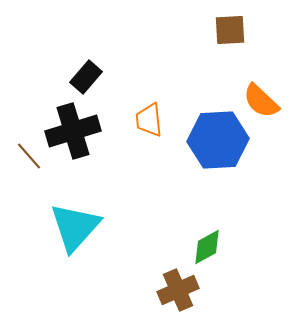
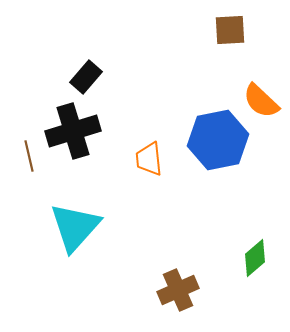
orange trapezoid: moved 39 px down
blue hexagon: rotated 8 degrees counterclockwise
brown line: rotated 28 degrees clockwise
green diamond: moved 48 px right, 11 px down; rotated 12 degrees counterclockwise
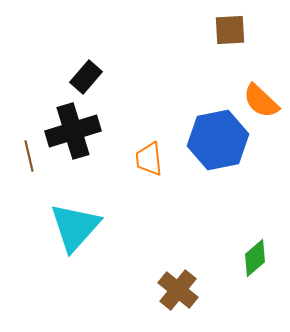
brown cross: rotated 27 degrees counterclockwise
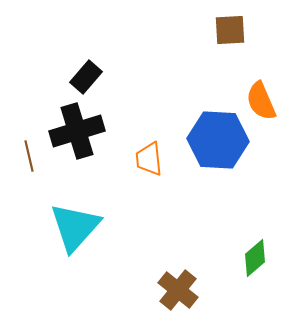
orange semicircle: rotated 24 degrees clockwise
black cross: moved 4 px right
blue hexagon: rotated 14 degrees clockwise
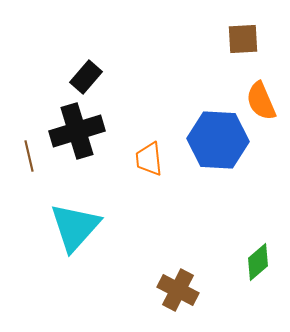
brown square: moved 13 px right, 9 px down
green diamond: moved 3 px right, 4 px down
brown cross: rotated 12 degrees counterclockwise
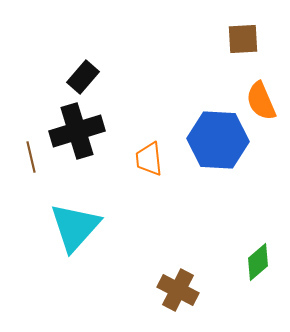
black rectangle: moved 3 px left
brown line: moved 2 px right, 1 px down
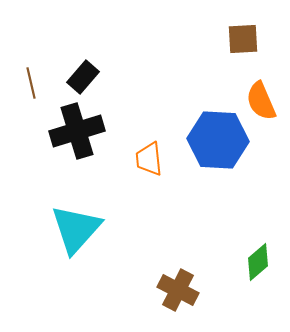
brown line: moved 74 px up
cyan triangle: moved 1 px right, 2 px down
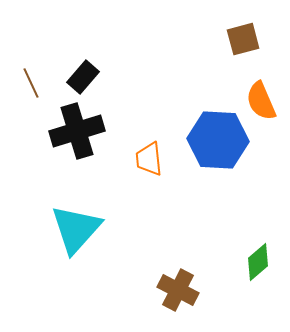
brown square: rotated 12 degrees counterclockwise
brown line: rotated 12 degrees counterclockwise
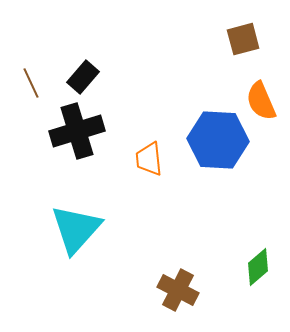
green diamond: moved 5 px down
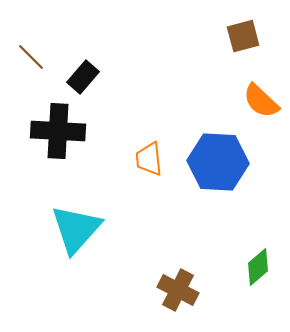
brown square: moved 3 px up
brown line: moved 26 px up; rotated 20 degrees counterclockwise
orange semicircle: rotated 24 degrees counterclockwise
black cross: moved 19 px left; rotated 20 degrees clockwise
blue hexagon: moved 22 px down
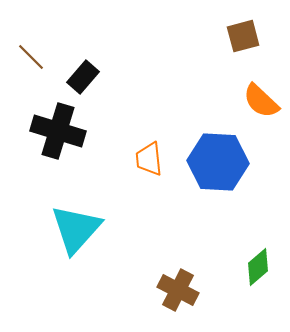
black cross: rotated 14 degrees clockwise
